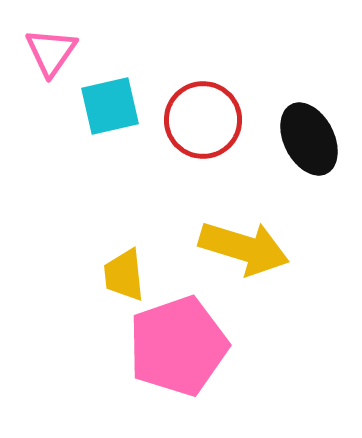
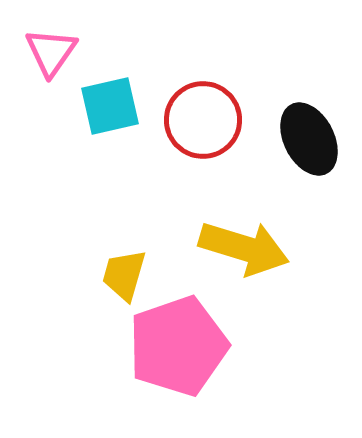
yellow trapezoid: rotated 22 degrees clockwise
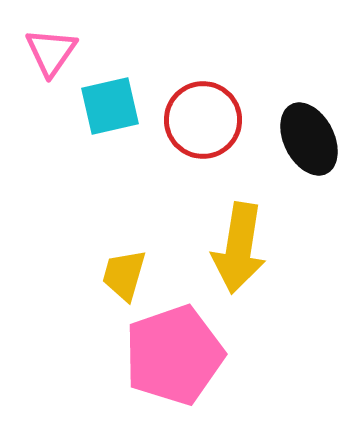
yellow arrow: moved 5 px left; rotated 82 degrees clockwise
pink pentagon: moved 4 px left, 9 px down
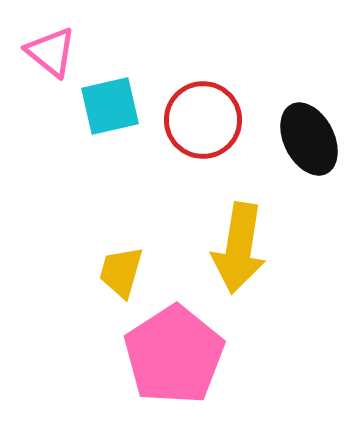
pink triangle: rotated 26 degrees counterclockwise
yellow trapezoid: moved 3 px left, 3 px up
pink pentagon: rotated 14 degrees counterclockwise
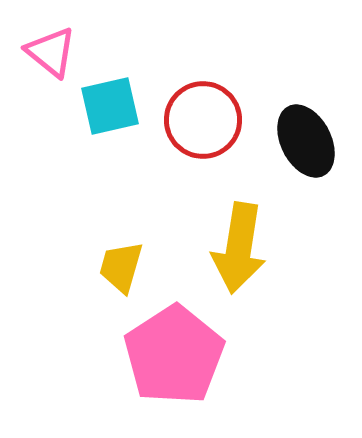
black ellipse: moved 3 px left, 2 px down
yellow trapezoid: moved 5 px up
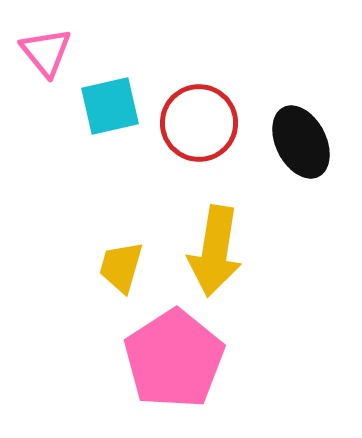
pink triangle: moved 5 px left; rotated 12 degrees clockwise
red circle: moved 4 px left, 3 px down
black ellipse: moved 5 px left, 1 px down
yellow arrow: moved 24 px left, 3 px down
pink pentagon: moved 4 px down
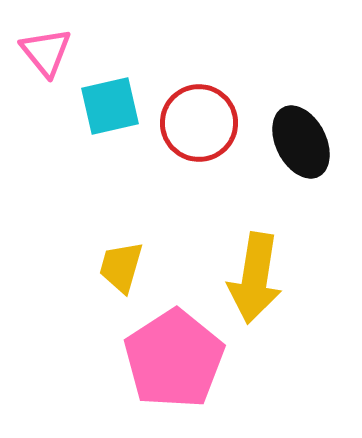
yellow arrow: moved 40 px right, 27 px down
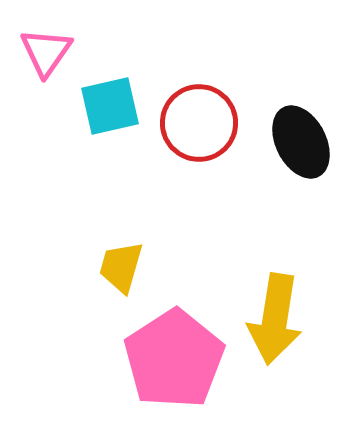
pink triangle: rotated 14 degrees clockwise
yellow arrow: moved 20 px right, 41 px down
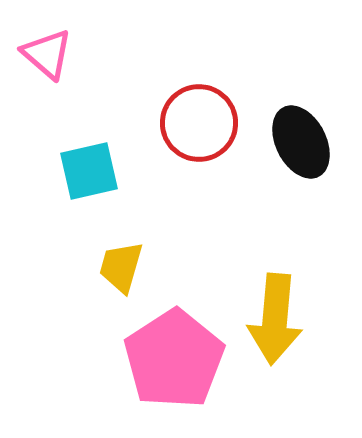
pink triangle: moved 1 px right, 2 px down; rotated 24 degrees counterclockwise
cyan square: moved 21 px left, 65 px down
yellow arrow: rotated 4 degrees counterclockwise
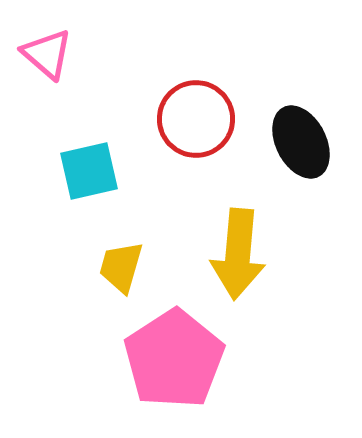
red circle: moved 3 px left, 4 px up
yellow arrow: moved 37 px left, 65 px up
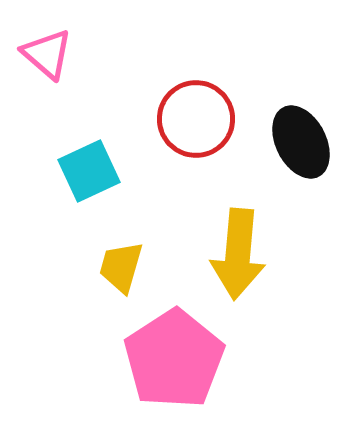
cyan square: rotated 12 degrees counterclockwise
